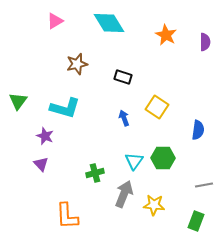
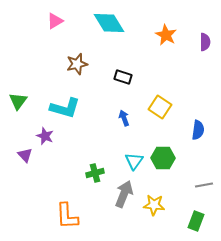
yellow square: moved 3 px right
purple triangle: moved 16 px left, 9 px up
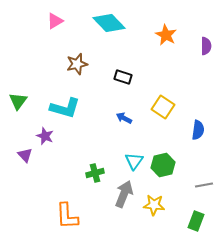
cyan diamond: rotated 12 degrees counterclockwise
purple semicircle: moved 1 px right, 4 px down
yellow square: moved 3 px right
blue arrow: rotated 42 degrees counterclockwise
green hexagon: moved 7 px down; rotated 15 degrees counterclockwise
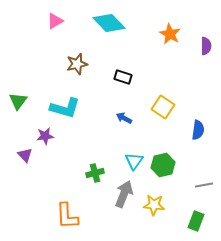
orange star: moved 4 px right, 1 px up
purple star: rotated 30 degrees counterclockwise
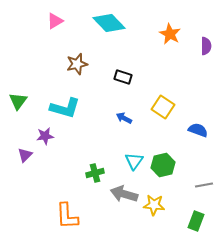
blue semicircle: rotated 78 degrees counterclockwise
purple triangle: rotated 28 degrees clockwise
gray arrow: rotated 96 degrees counterclockwise
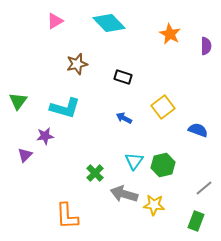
yellow square: rotated 20 degrees clockwise
green cross: rotated 30 degrees counterclockwise
gray line: moved 3 px down; rotated 30 degrees counterclockwise
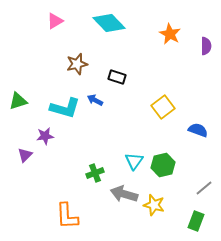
black rectangle: moved 6 px left
green triangle: rotated 36 degrees clockwise
blue arrow: moved 29 px left, 18 px up
green cross: rotated 24 degrees clockwise
yellow star: rotated 10 degrees clockwise
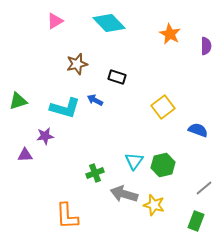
purple triangle: rotated 42 degrees clockwise
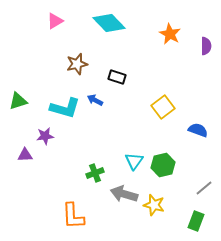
orange L-shape: moved 6 px right
